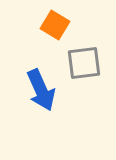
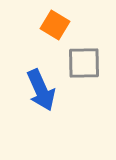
gray square: rotated 6 degrees clockwise
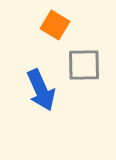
gray square: moved 2 px down
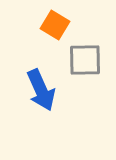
gray square: moved 1 px right, 5 px up
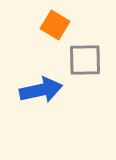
blue arrow: rotated 78 degrees counterclockwise
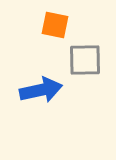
orange square: rotated 20 degrees counterclockwise
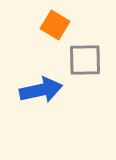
orange square: rotated 20 degrees clockwise
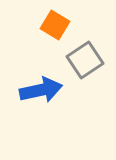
gray square: rotated 33 degrees counterclockwise
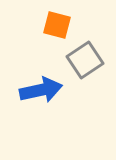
orange square: moved 2 px right; rotated 16 degrees counterclockwise
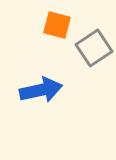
gray square: moved 9 px right, 12 px up
